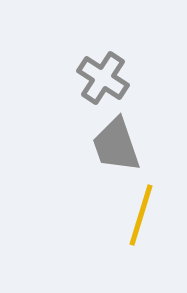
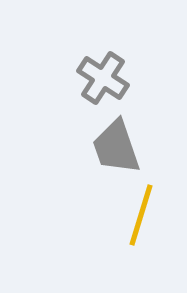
gray trapezoid: moved 2 px down
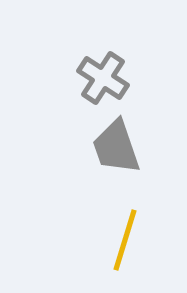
yellow line: moved 16 px left, 25 px down
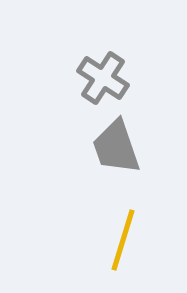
yellow line: moved 2 px left
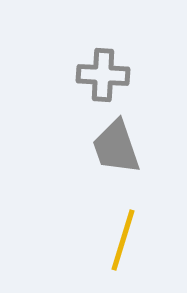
gray cross: moved 3 px up; rotated 30 degrees counterclockwise
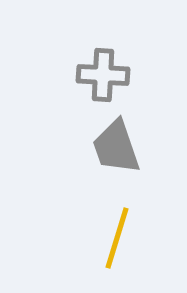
yellow line: moved 6 px left, 2 px up
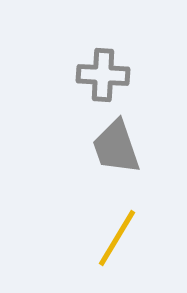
yellow line: rotated 14 degrees clockwise
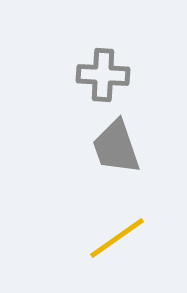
yellow line: rotated 24 degrees clockwise
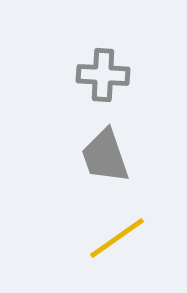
gray trapezoid: moved 11 px left, 9 px down
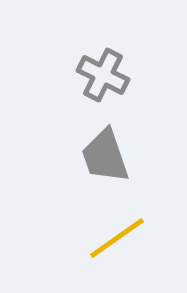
gray cross: rotated 24 degrees clockwise
